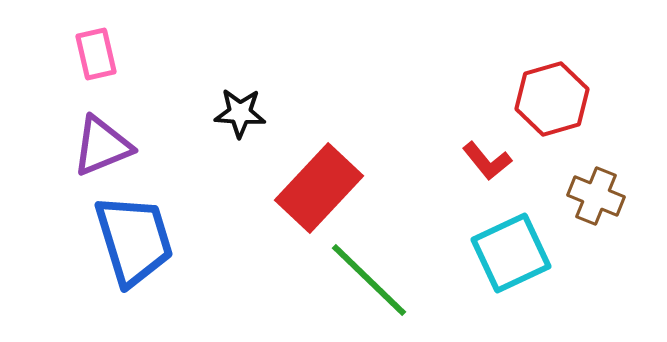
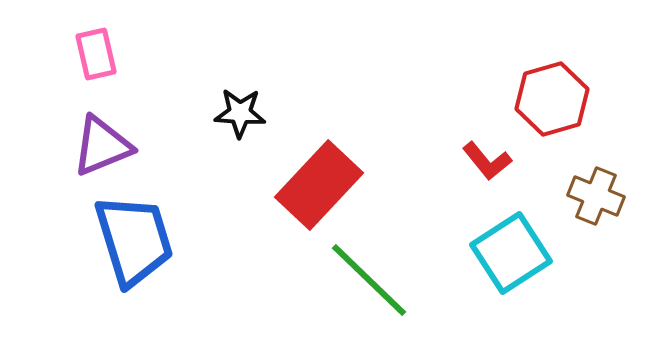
red rectangle: moved 3 px up
cyan square: rotated 8 degrees counterclockwise
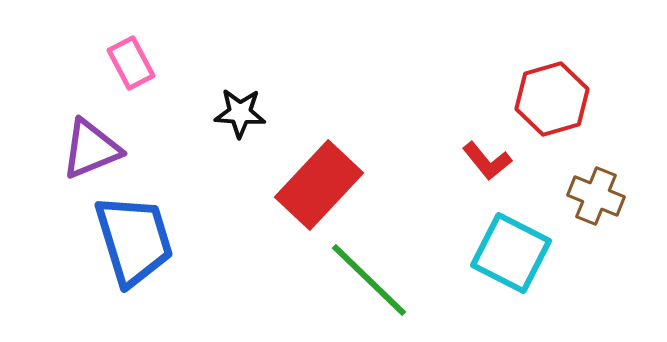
pink rectangle: moved 35 px right, 9 px down; rotated 15 degrees counterclockwise
purple triangle: moved 11 px left, 3 px down
cyan square: rotated 30 degrees counterclockwise
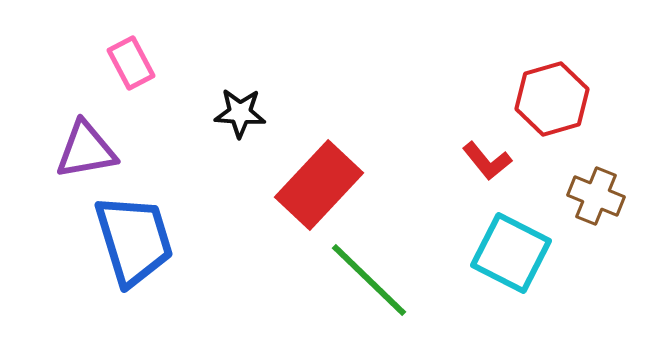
purple triangle: moved 5 px left, 1 px down; rotated 12 degrees clockwise
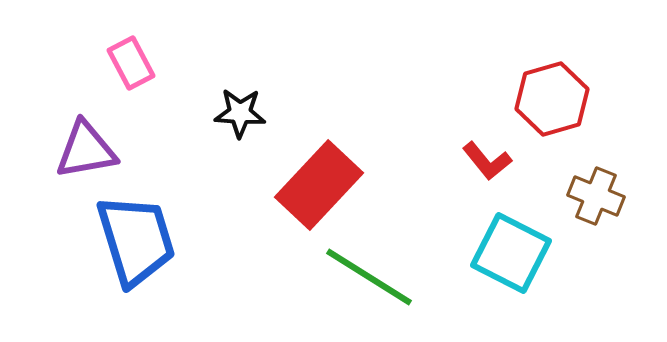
blue trapezoid: moved 2 px right
green line: moved 3 px up; rotated 12 degrees counterclockwise
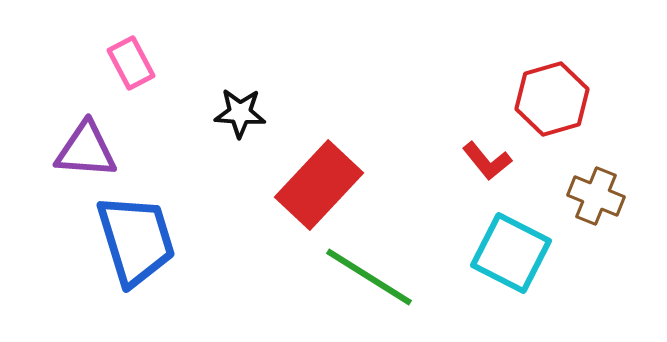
purple triangle: rotated 14 degrees clockwise
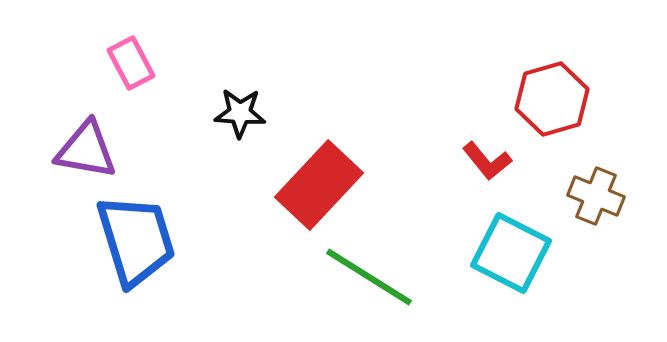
purple triangle: rotated 6 degrees clockwise
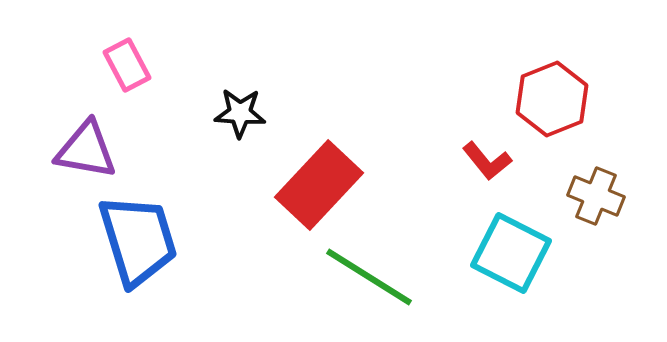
pink rectangle: moved 4 px left, 2 px down
red hexagon: rotated 6 degrees counterclockwise
blue trapezoid: moved 2 px right
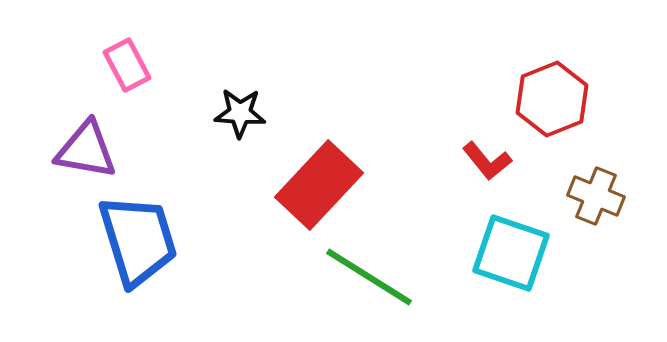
cyan square: rotated 8 degrees counterclockwise
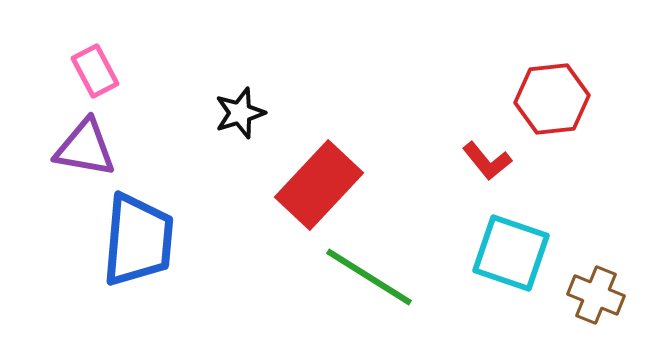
pink rectangle: moved 32 px left, 6 px down
red hexagon: rotated 16 degrees clockwise
black star: rotated 21 degrees counterclockwise
purple triangle: moved 1 px left, 2 px up
brown cross: moved 99 px down
blue trapezoid: rotated 22 degrees clockwise
